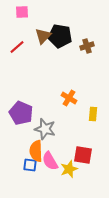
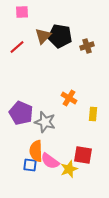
gray star: moved 7 px up
pink semicircle: rotated 24 degrees counterclockwise
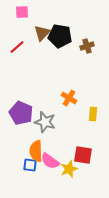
brown triangle: moved 1 px left, 3 px up
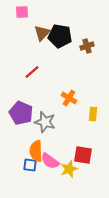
red line: moved 15 px right, 25 px down
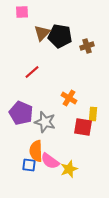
red square: moved 28 px up
blue square: moved 1 px left
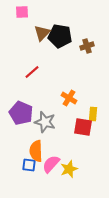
pink semicircle: moved 1 px right, 3 px down; rotated 96 degrees clockwise
